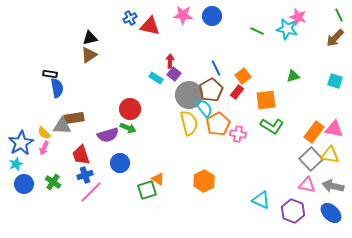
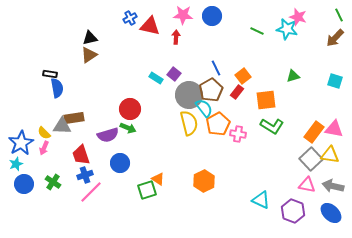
red arrow at (170, 61): moved 6 px right, 24 px up
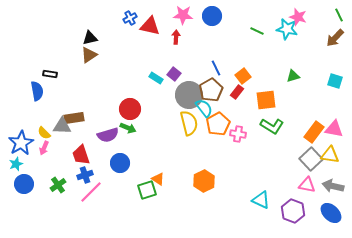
blue semicircle at (57, 88): moved 20 px left, 3 px down
green cross at (53, 182): moved 5 px right, 3 px down; rotated 21 degrees clockwise
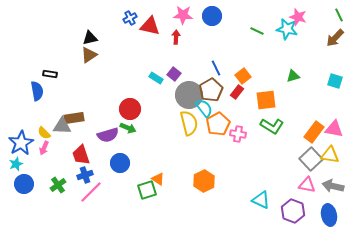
blue ellipse at (331, 213): moved 2 px left, 2 px down; rotated 35 degrees clockwise
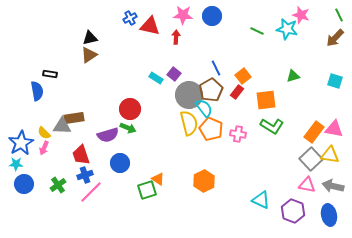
pink star at (298, 17): moved 3 px right, 2 px up
orange pentagon at (218, 124): moved 7 px left, 5 px down; rotated 20 degrees counterclockwise
cyan star at (16, 164): rotated 24 degrees clockwise
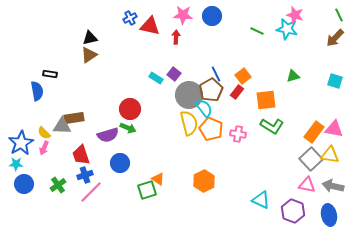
pink star at (301, 15): moved 6 px left
blue line at (216, 68): moved 6 px down
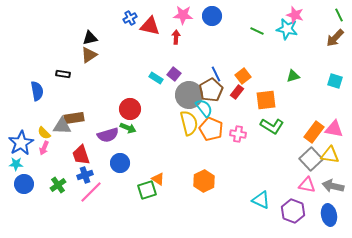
black rectangle at (50, 74): moved 13 px right
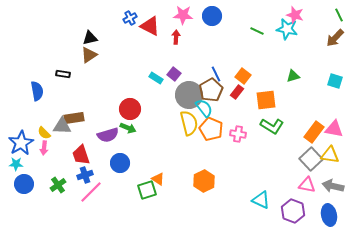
red triangle at (150, 26): rotated 15 degrees clockwise
orange square at (243, 76): rotated 14 degrees counterclockwise
pink arrow at (44, 148): rotated 16 degrees counterclockwise
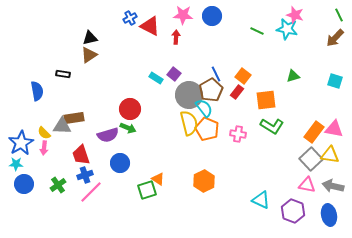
orange pentagon at (211, 129): moved 4 px left
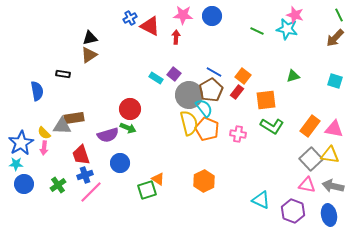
blue line at (216, 74): moved 2 px left, 2 px up; rotated 35 degrees counterclockwise
orange rectangle at (314, 132): moved 4 px left, 6 px up
